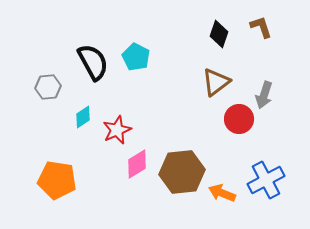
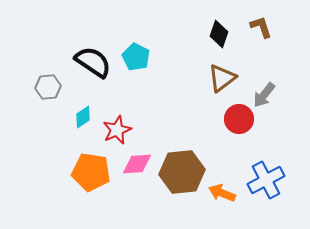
black semicircle: rotated 27 degrees counterclockwise
brown triangle: moved 6 px right, 4 px up
gray arrow: rotated 20 degrees clockwise
pink diamond: rotated 28 degrees clockwise
orange pentagon: moved 34 px right, 8 px up
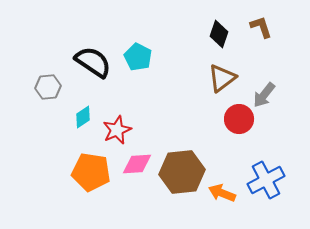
cyan pentagon: moved 2 px right
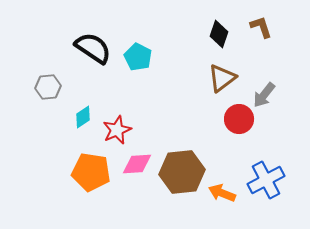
black semicircle: moved 14 px up
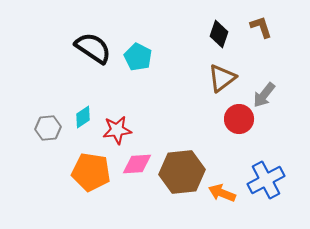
gray hexagon: moved 41 px down
red star: rotated 16 degrees clockwise
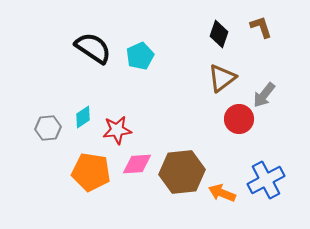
cyan pentagon: moved 2 px right, 1 px up; rotated 20 degrees clockwise
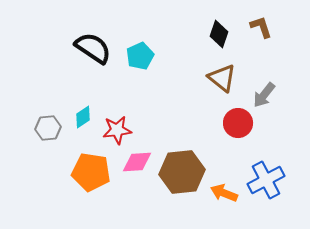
brown triangle: rotated 44 degrees counterclockwise
red circle: moved 1 px left, 4 px down
pink diamond: moved 2 px up
orange arrow: moved 2 px right
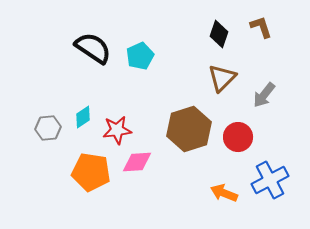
brown triangle: rotated 36 degrees clockwise
red circle: moved 14 px down
brown hexagon: moved 7 px right, 43 px up; rotated 12 degrees counterclockwise
blue cross: moved 4 px right
